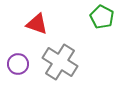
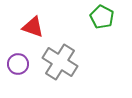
red triangle: moved 4 px left, 3 px down
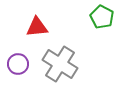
red triangle: moved 4 px right; rotated 25 degrees counterclockwise
gray cross: moved 2 px down
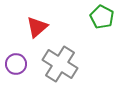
red triangle: rotated 35 degrees counterclockwise
purple circle: moved 2 px left
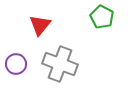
red triangle: moved 3 px right, 2 px up; rotated 10 degrees counterclockwise
gray cross: rotated 12 degrees counterclockwise
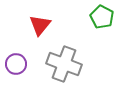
gray cross: moved 4 px right
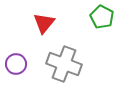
red triangle: moved 4 px right, 2 px up
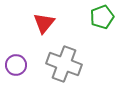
green pentagon: rotated 25 degrees clockwise
purple circle: moved 1 px down
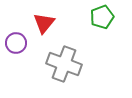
purple circle: moved 22 px up
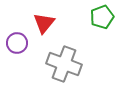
purple circle: moved 1 px right
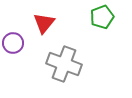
purple circle: moved 4 px left
